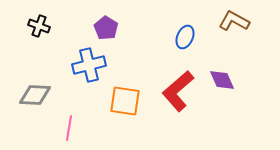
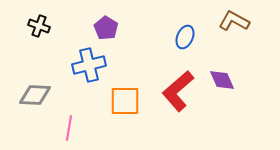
orange square: rotated 8 degrees counterclockwise
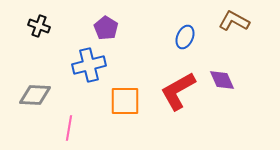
red L-shape: rotated 12 degrees clockwise
